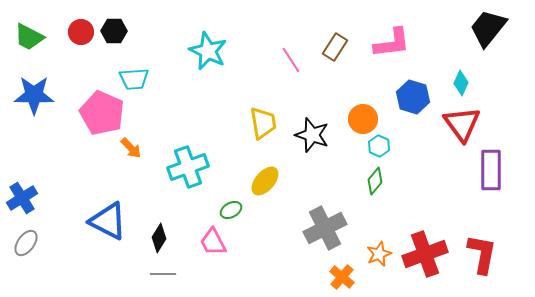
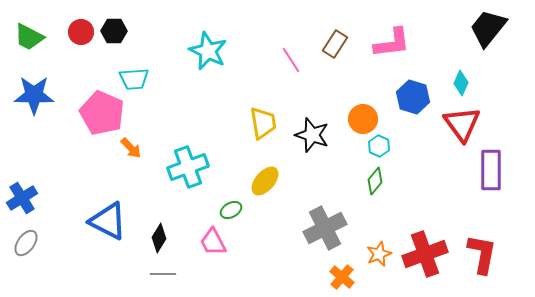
brown rectangle: moved 3 px up
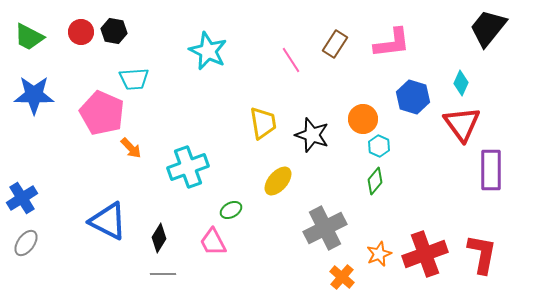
black hexagon: rotated 10 degrees clockwise
yellow ellipse: moved 13 px right
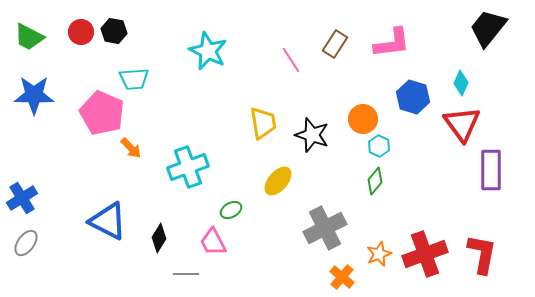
gray line: moved 23 px right
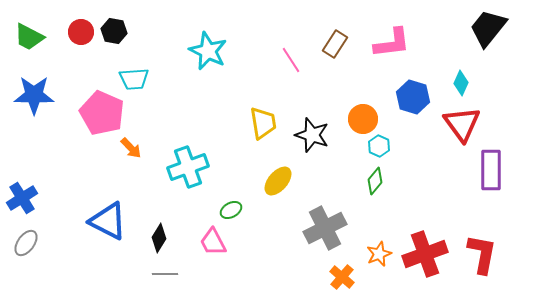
gray line: moved 21 px left
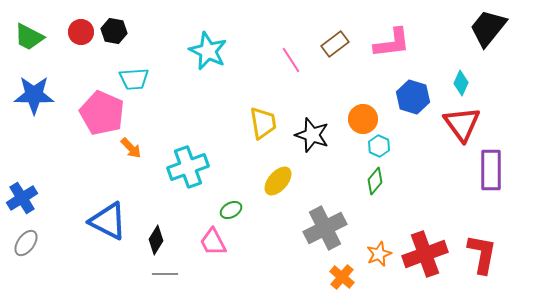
brown rectangle: rotated 20 degrees clockwise
black diamond: moved 3 px left, 2 px down
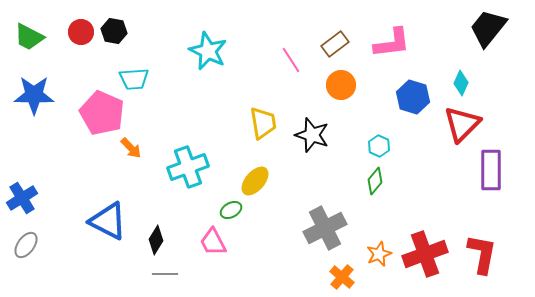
orange circle: moved 22 px left, 34 px up
red triangle: rotated 21 degrees clockwise
yellow ellipse: moved 23 px left
gray ellipse: moved 2 px down
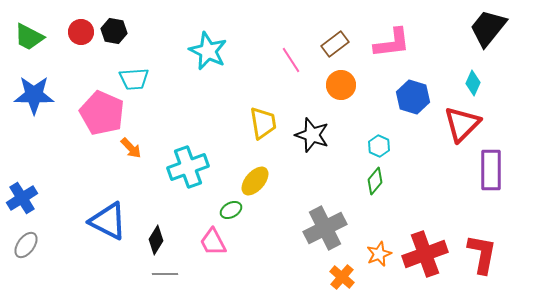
cyan diamond: moved 12 px right
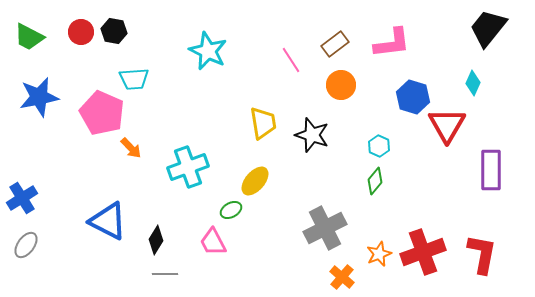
blue star: moved 5 px right, 2 px down; rotated 12 degrees counterclockwise
red triangle: moved 15 px left, 1 px down; rotated 15 degrees counterclockwise
red cross: moved 2 px left, 2 px up
